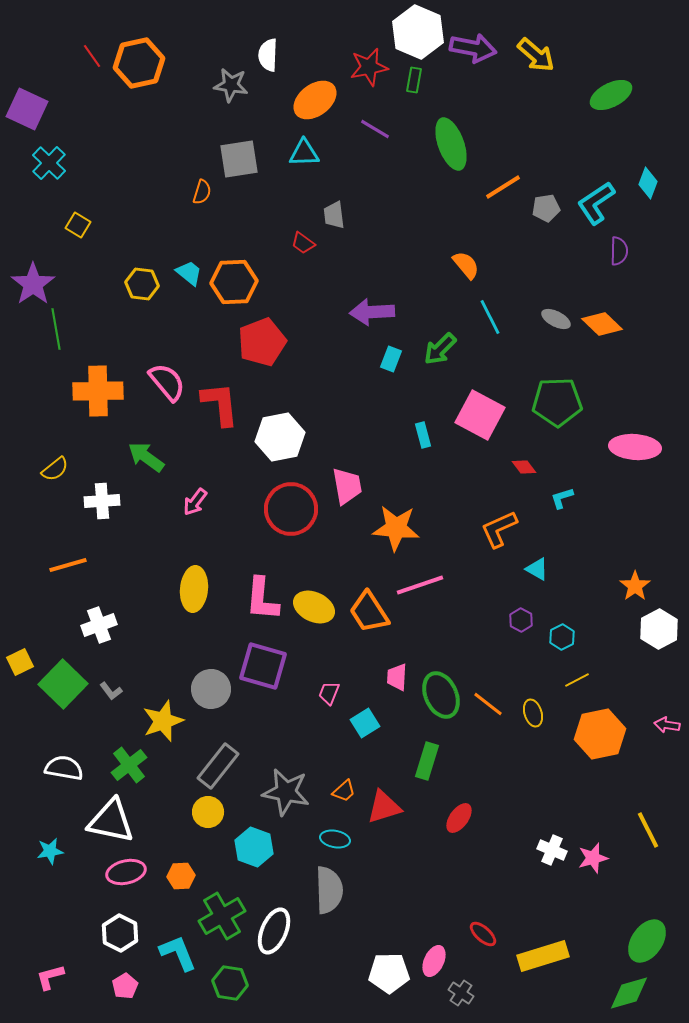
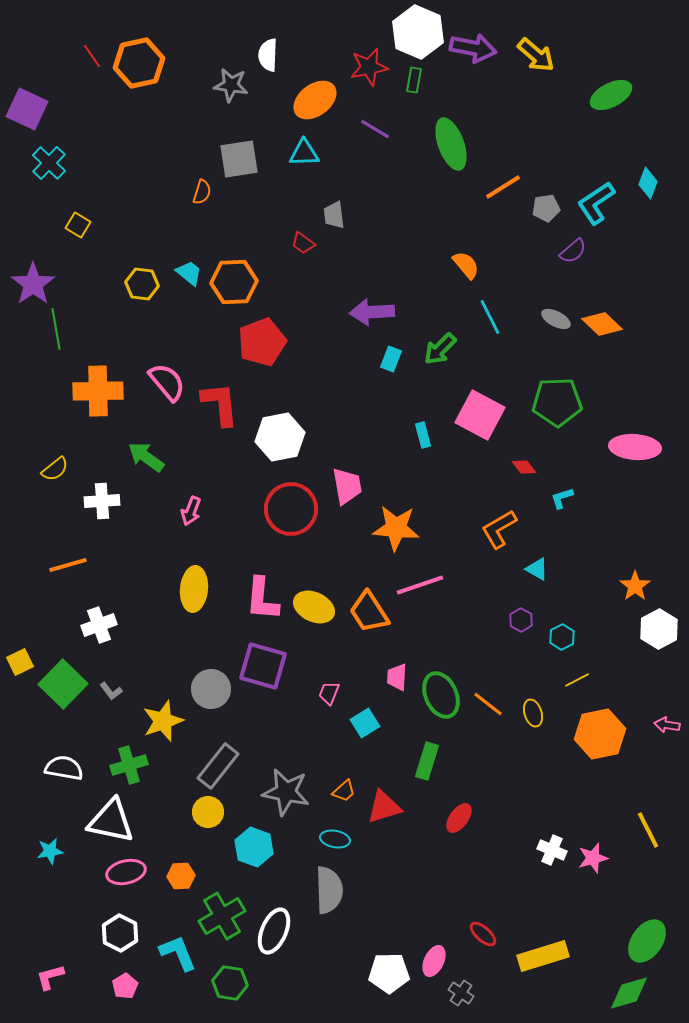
purple semicircle at (619, 251): moved 46 px left; rotated 48 degrees clockwise
pink arrow at (195, 502): moved 4 px left, 9 px down; rotated 16 degrees counterclockwise
orange L-shape at (499, 529): rotated 6 degrees counterclockwise
green cross at (129, 765): rotated 21 degrees clockwise
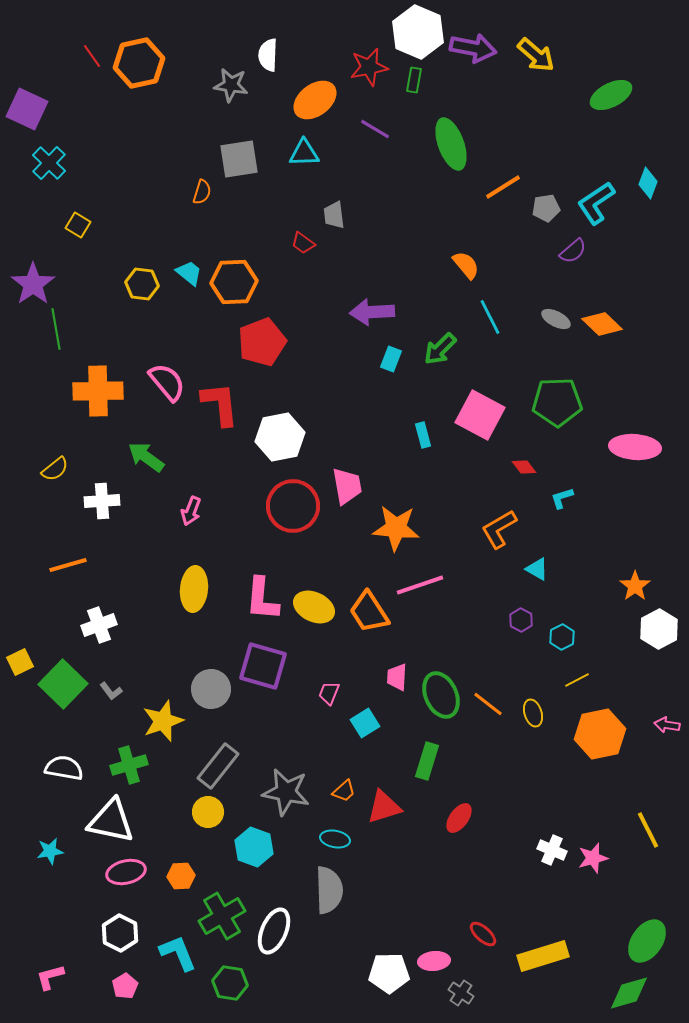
red circle at (291, 509): moved 2 px right, 3 px up
pink ellipse at (434, 961): rotated 60 degrees clockwise
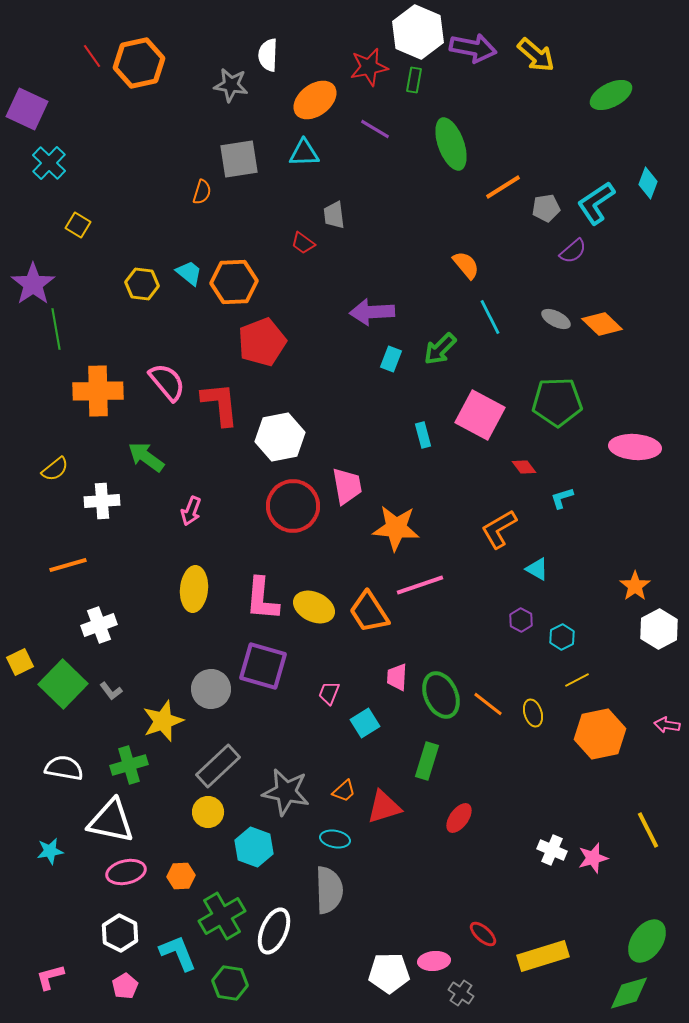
gray rectangle at (218, 766): rotated 9 degrees clockwise
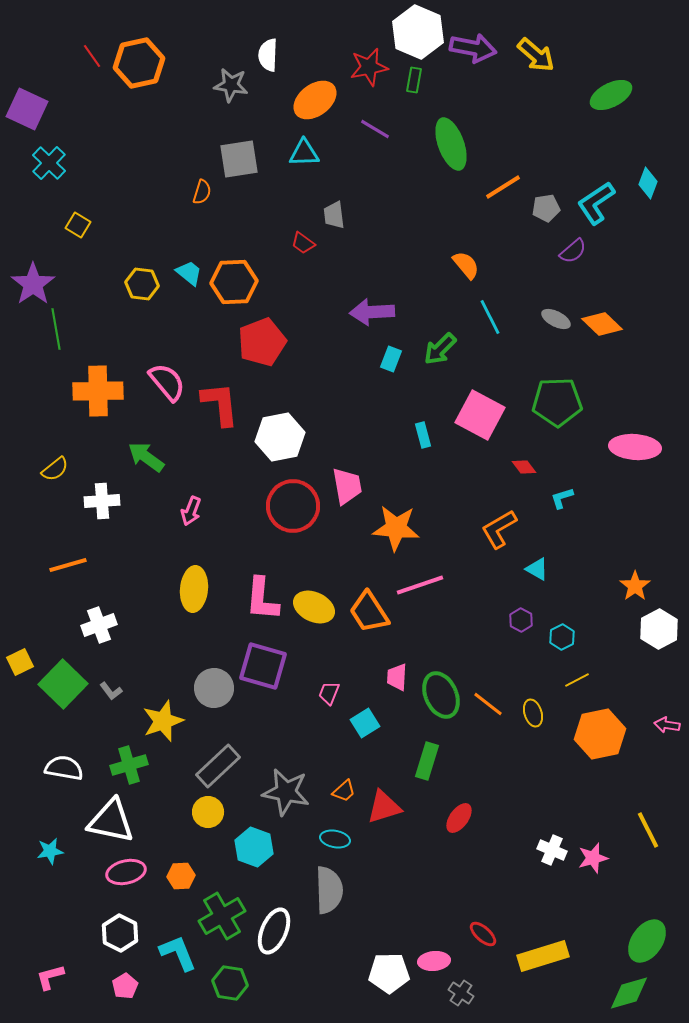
gray circle at (211, 689): moved 3 px right, 1 px up
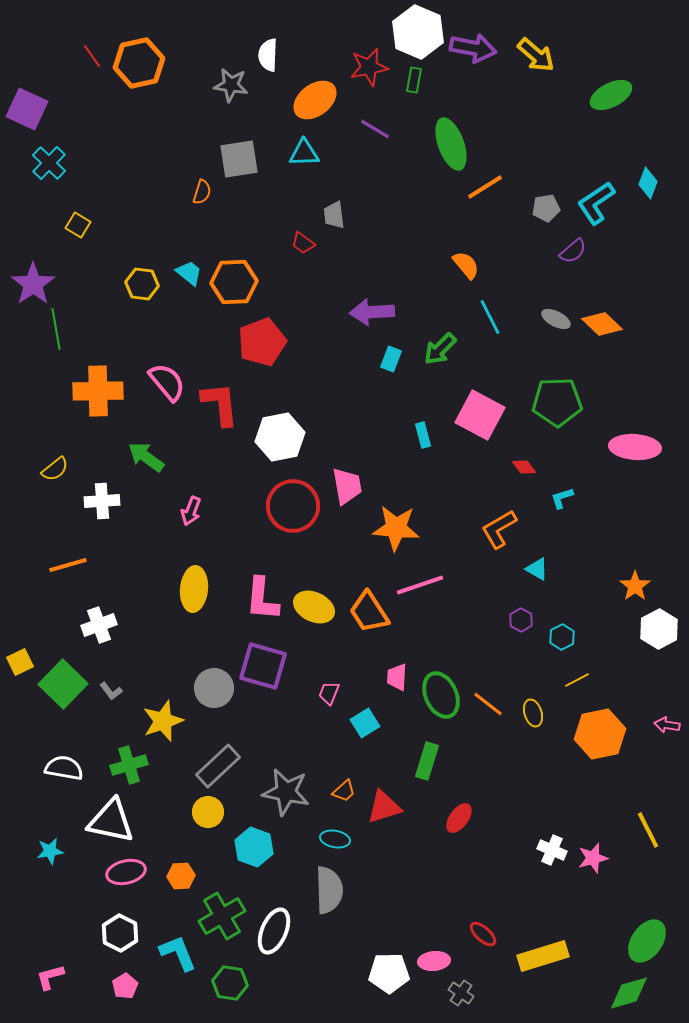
orange line at (503, 187): moved 18 px left
